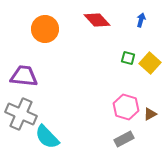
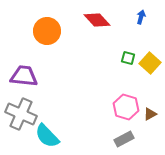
blue arrow: moved 3 px up
orange circle: moved 2 px right, 2 px down
cyan semicircle: moved 1 px up
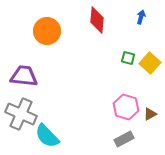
red diamond: rotated 48 degrees clockwise
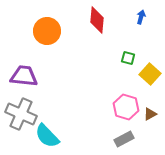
yellow square: moved 11 px down
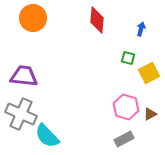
blue arrow: moved 12 px down
orange circle: moved 14 px left, 13 px up
yellow square: moved 1 px left, 1 px up; rotated 20 degrees clockwise
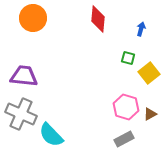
red diamond: moved 1 px right, 1 px up
yellow square: rotated 10 degrees counterclockwise
cyan semicircle: moved 4 px right, 1 px up
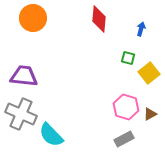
red diamond: moved 1 px right
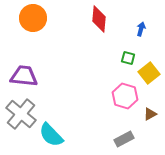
pink hexagon: moved 1 px left, 11 px up
gray cross: rotated 16 degrees clockwise
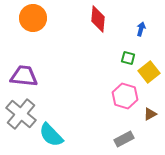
red diamond: moved 1 px left
yellow square: moved 1 px up
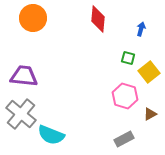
cyan semicircle: rotated 24 degrees counterclockwise
